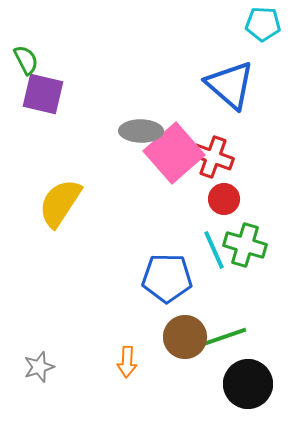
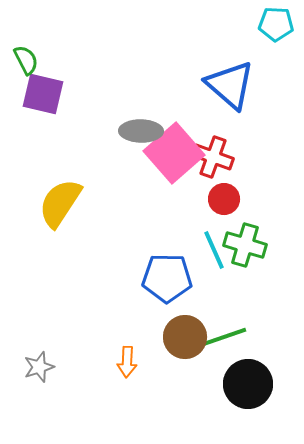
cyan pentagon: moved 13 px right
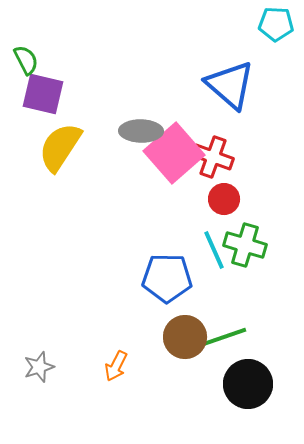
yellow semicircle: moved 56 px up
orange arrow: moved 11 px left, 4 px down; rotated 24 degrees clockwise
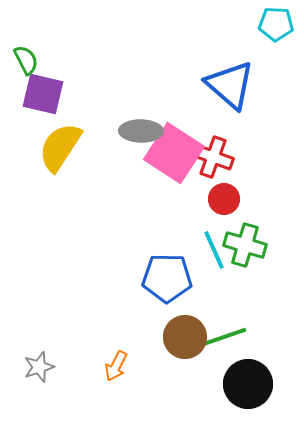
pink square: rotated 16 degrees counterclockwise
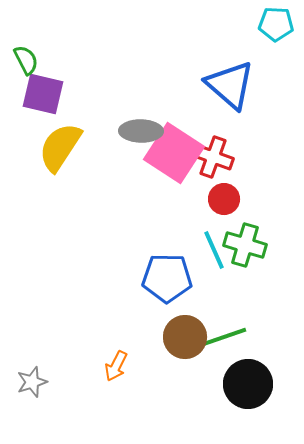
gray star: moved 7 px left, 15 px down
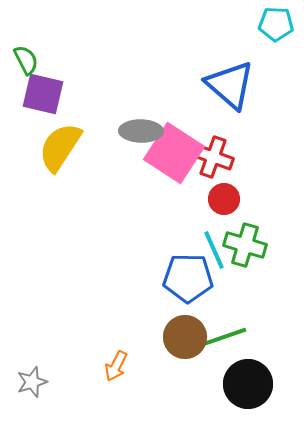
blue pentagon: moved 21 px right
